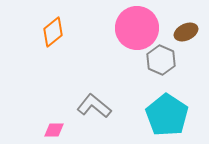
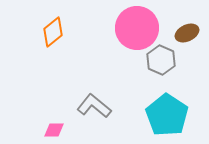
brown ellipse: moved 1 px right, 1 px down
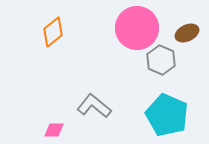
cyan pentagon: rotated 9 degrees counterclockwise
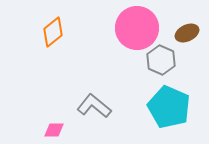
cyan pentagon: moved 2 px right, 8 px up
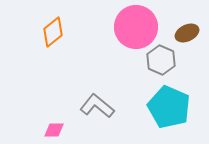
pink circle: moved 1 px left, 1 px up
gray L-shape: moved 3 px right
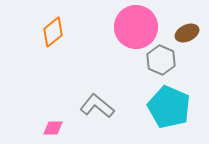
pink diamond: moved 1 px left, 2 px up
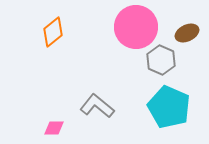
pink diamond: moved 1 px right
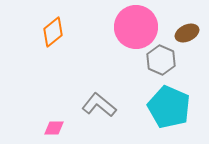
gray L-shape: moved 2 px right, 1 px up
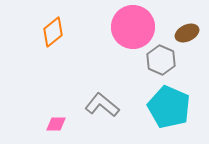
pink circle: moved 3 px left
gray L-shape: moved 3 px right
pink diamond: moved 2 px right, 4 px up
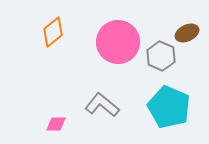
pink circle: moved 15 px left, 15 px down
gray hexagon: moved 4 px up
